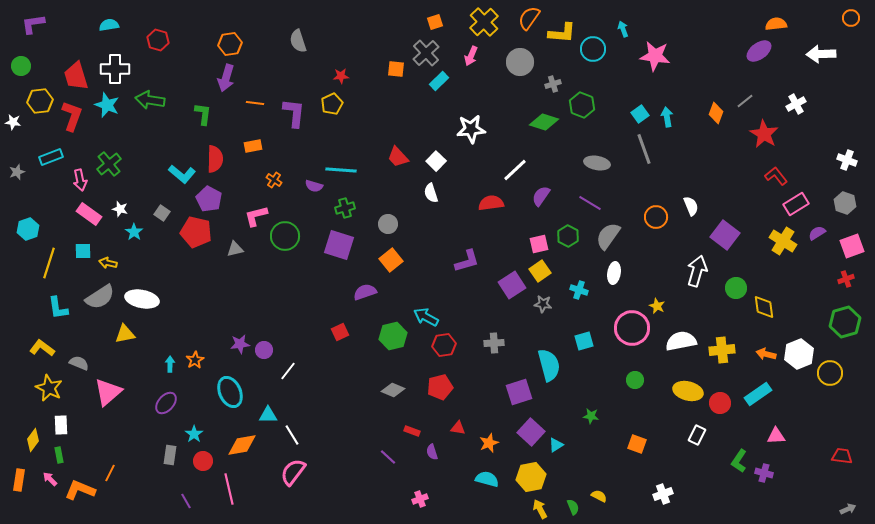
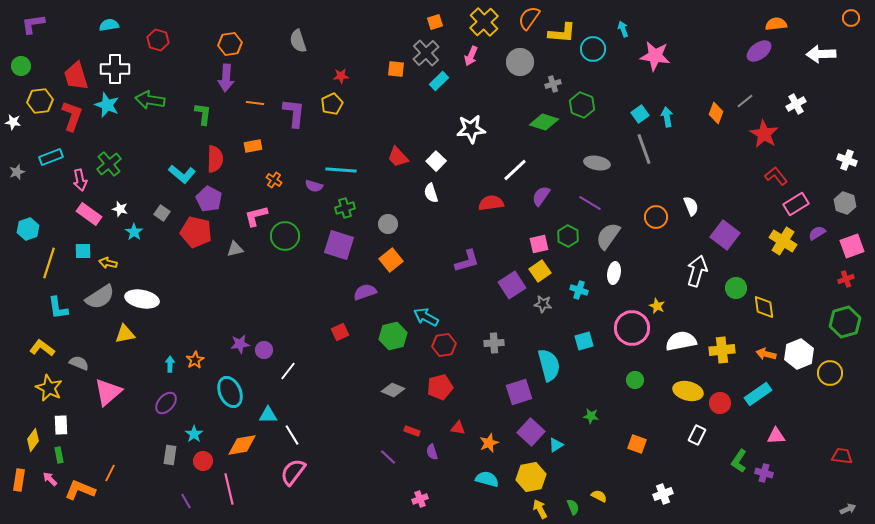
purple arrow at (226, 78): rotated 12 degrees counterclockwise
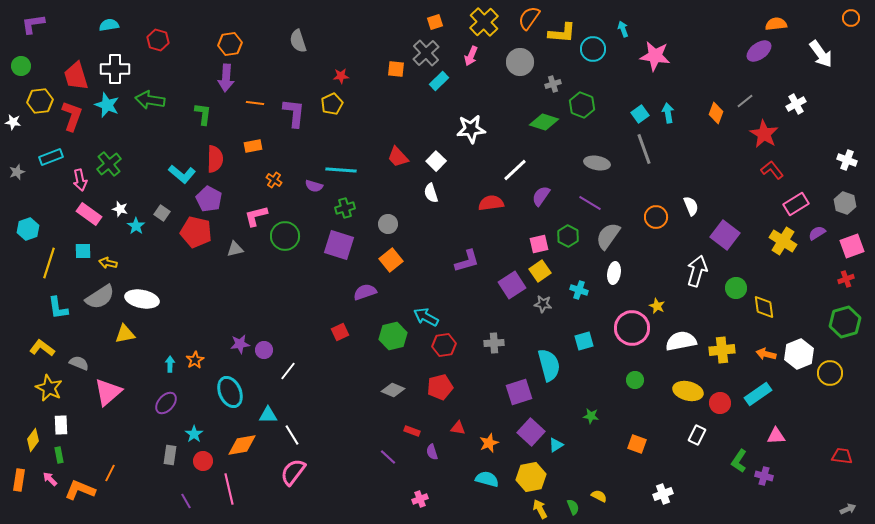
white arrow at (821, 54): rotated 124 degrees counterclockwise
cyan arrow at (667, 117): moved 1 px right, 4 px up
red L-shape at (776, 176): moved 4 px left, 6 px up
cyan star at (134, 232): moved 2 px right, 6 px up
purple cross at (764, 473): moved 3 px down
